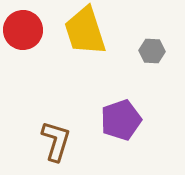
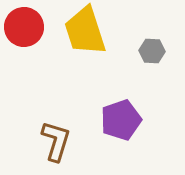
red circle: moved 1 px right, 3 px up
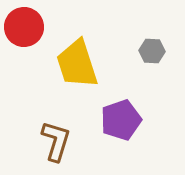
yellow trapezoid: moved 8 px left, 33 px down
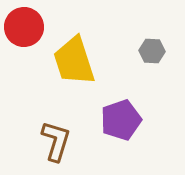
yellow trapezoid: moved 3 px left, 3 px up
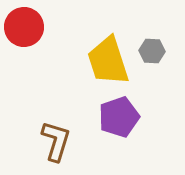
yellow trapezoid: moved 34 px right
purple pentagon: moved 2 px left, 3 px up
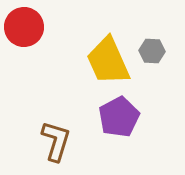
yellow trapezoid: rotated 6 degrees counterclockwise
purple pentagon: rotated 9 degrees counterclockwise
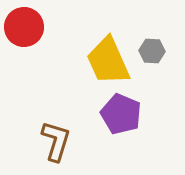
purple pentagon: moved 2 px right, 3 px up; rotated 21 degrees counterclockwise
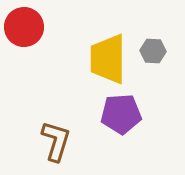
gray hexagon: moved 1 px right
yellow trapezoid: moved 2 px up; rotated 24 degrees clockwise
purple pentagon: rotated 27 degrees counterclockwise
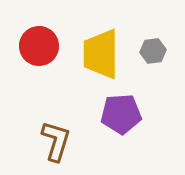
red circle: moved 15 px right, 19 px down
gray hexagon: rotated 10 degrees counterclockwise
yellow trapezoid: moved 7 px left, 5 px up
